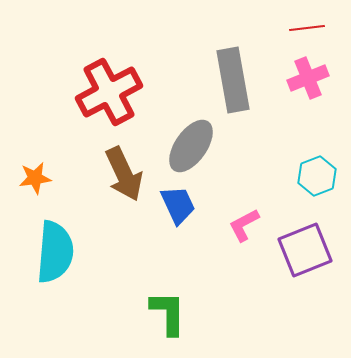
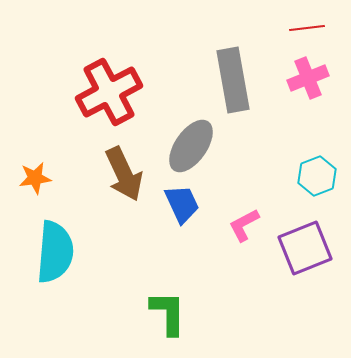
blue trapezoid: moved 4 px right, 1 px up
purple square: moved 2 px up
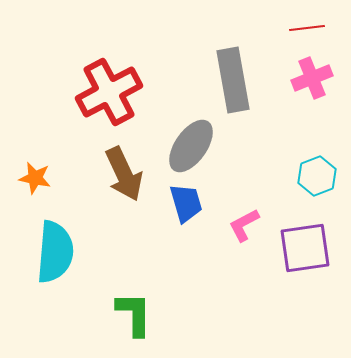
pink cross: moved 4 px right
orange star: rotated 20 degrees clockwise
blue trapezoid: moved 4 px right, 1 px up; rotated 9 degrees clockwise
purple square: rotated 14 degrees clockwise
green L-shape: moved 34 px left, 1 px down
